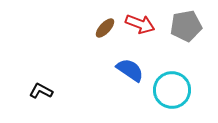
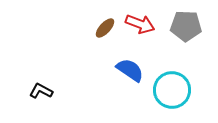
gray pentagon: rotated 12 degrees clockwise
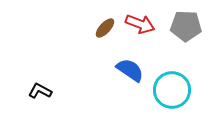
black L-shape: moved 1 px left
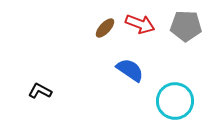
cyan circle: moved 3 px right, 11 px down
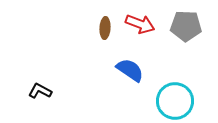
brown ellipse: rotated 40 degrees counterclockwise
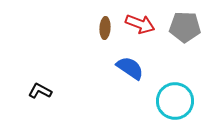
gray pentagon: moved 1 px left, 1 px down
blue semicircle: moved 2 px up
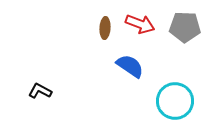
blue semicircle: moved 2 px up
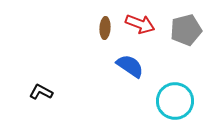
gray pentagon: moved 1 px right, 3 px down; rotated 16 degrees counterclockwise
black L-shape: moved 1 px right, 1 px down
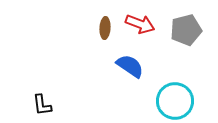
black L-shape: moved 1 px right, 13 px down; rotated 125 degrees counterclockwise
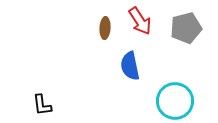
red arrow: moved 3 px up; rotated 36 degrees clockwise
gray pentagon: moved 2 px up
blue semicircle: rotated 136 degrees counterclockwise
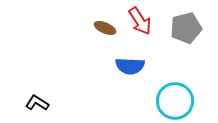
brown ellipse: rotated 70 degrees counterclockwise
blue semicircle: rotated 76 degrees counterclockwise
black L-shape: moved 5 px left, 2 px up; rotated 130 degrees clockwise
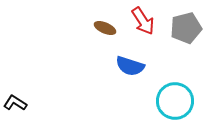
red arrow: moved 3 px right
blue semicircle: rotated 16 degrees clockwise
black L-shape: moved 22 px left
